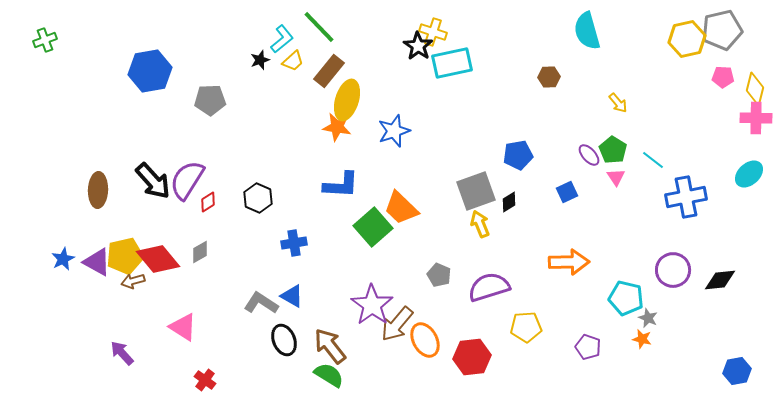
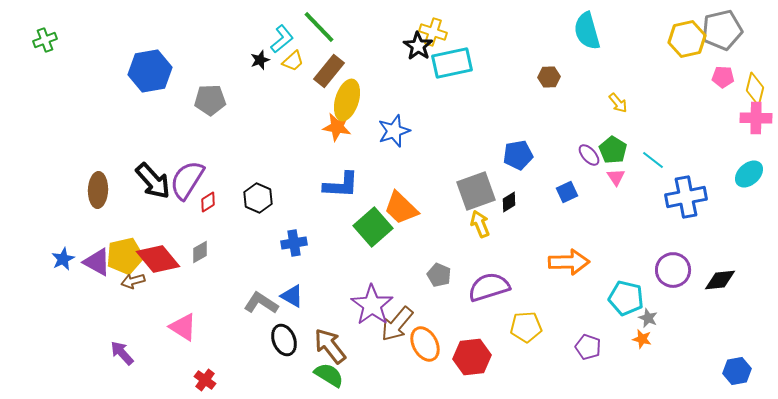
orange ellipse at (425, 340): moved 4 px down
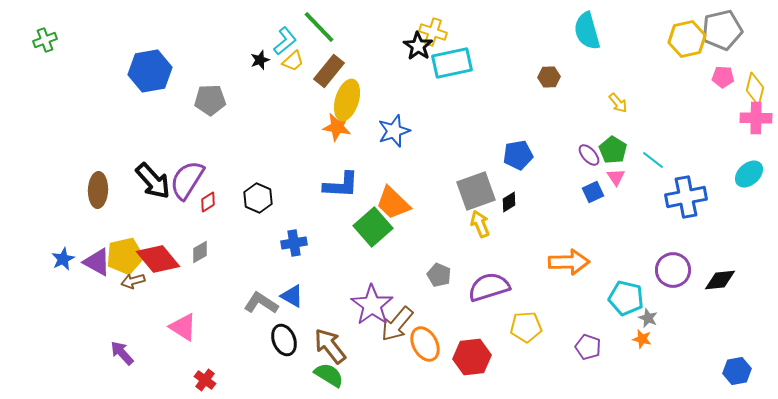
cyan L-shape at (282, 39): moved 3 px right, 2 px down
blue square at (567, 192): moved 26 px right
orange trapezoid at (401, 208): moved 8 px left, 5 px up
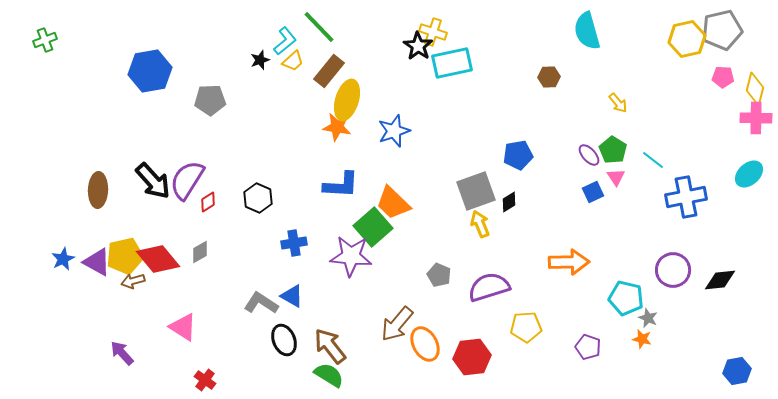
purple star at (372, 305): moved 21 px left, 49 px up; rotated 30 degrees counterclockwise
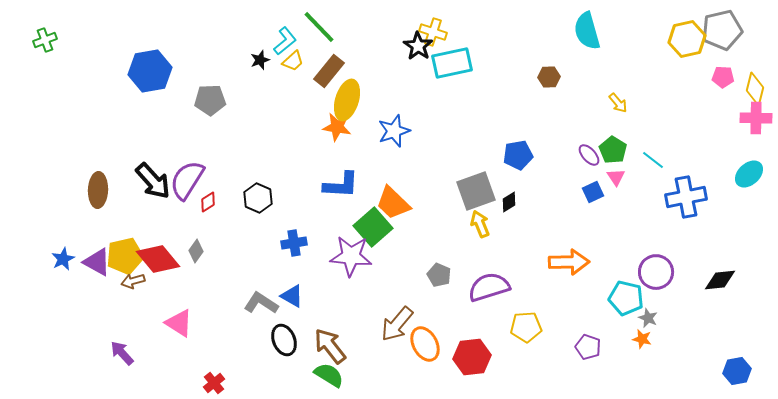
gray diamond at (200, 252): moved 4 px left, 1 px up; rotated 25 degrees counterclockwise
purple circle at (673, 270): moved 17 px left, 2 px down
pink triangle at (183, 327): moved 4 px left, 4 px up
red cross at (205, 380): moved 9 px right, 3 px down; rotated 15 degrees clockwise
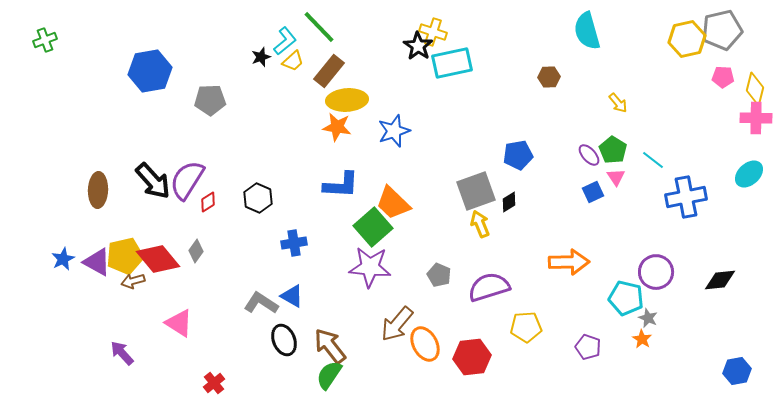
black star at (260, 60): moved 1 px right, 3 px up
yellow ellipse at (347, 100): rotated 69 degrees clockwise
purple star at (351, 256): moved 19 px right, 11 px down
orange star at (642, 339): rotated 18 degrees clockwise
green semicircle at (329, 375): rotated 88 degrees counterclockwise
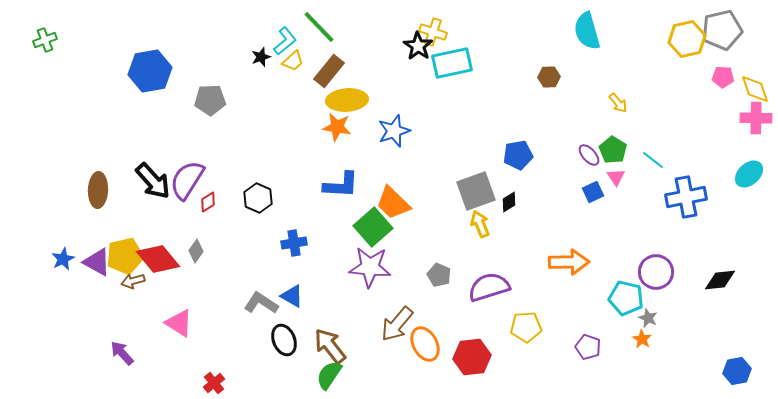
yellow diamond at (755, 89): rotated 32 degrees counterclockwise
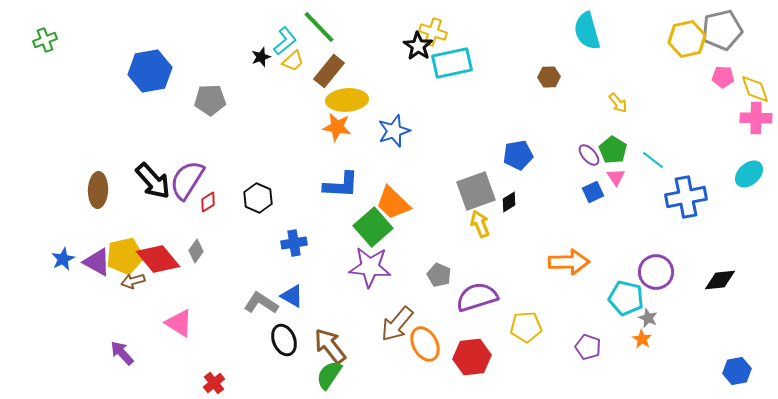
purple semicircle at (489, 287): moved 12 px left, 10 px down
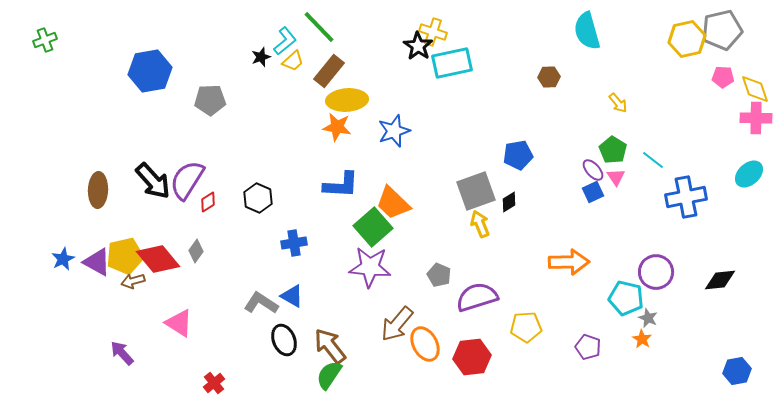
purple ellipse at (589, 155): moved 4 px right, 15 px down
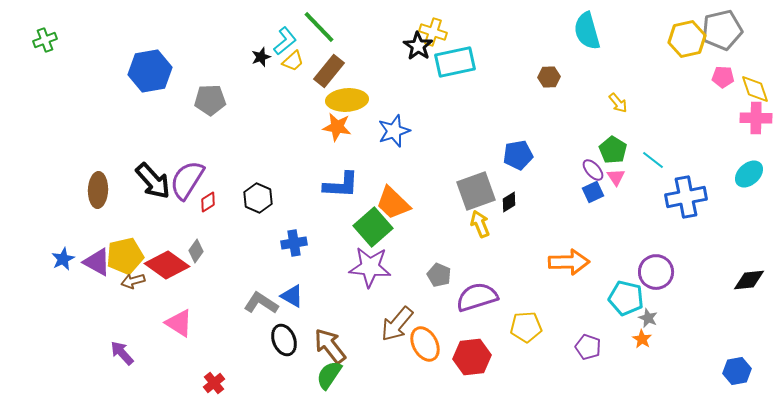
cyan rectangle at (452, 63): moved 3 px right, 1 px up
red diamond at (158, 259): moved 9 px right, 6 px down; rotated 15 degrees counterclockwise
black diamond at (720, 280): moved 29 px right
